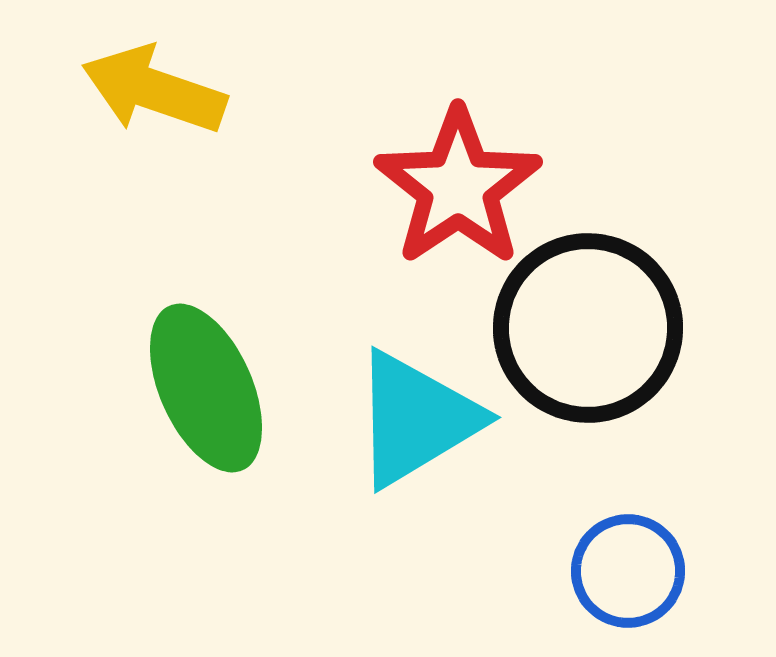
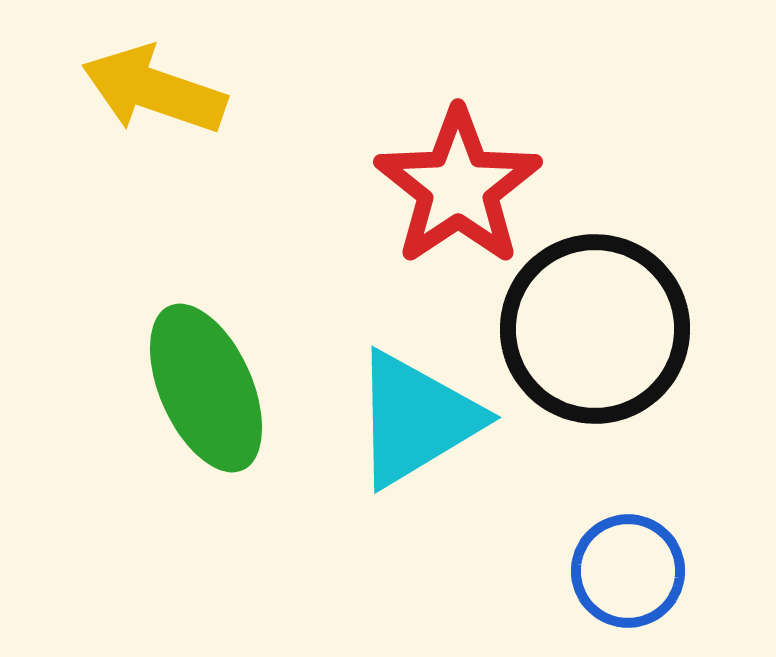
black circle: moved 7 px right, 1 px down
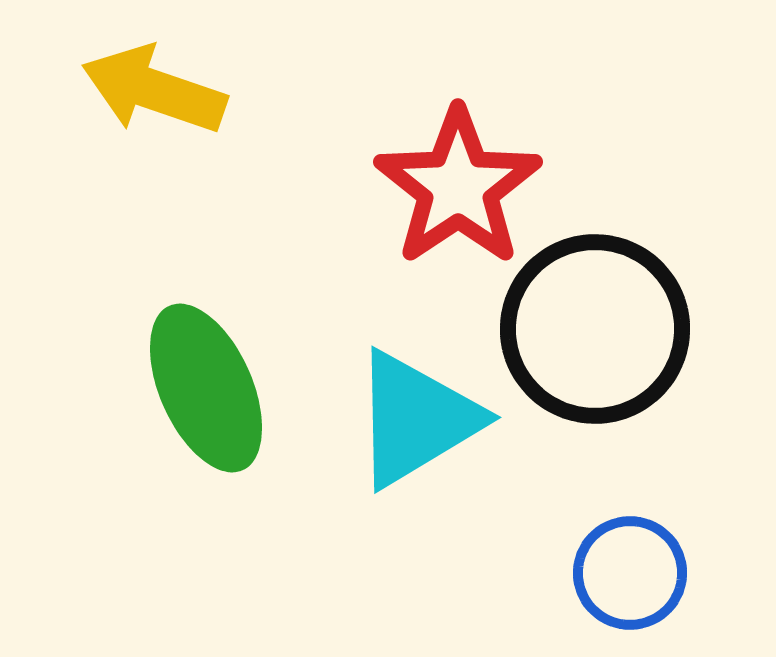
blue circle: moved 2 px right, 2 px down
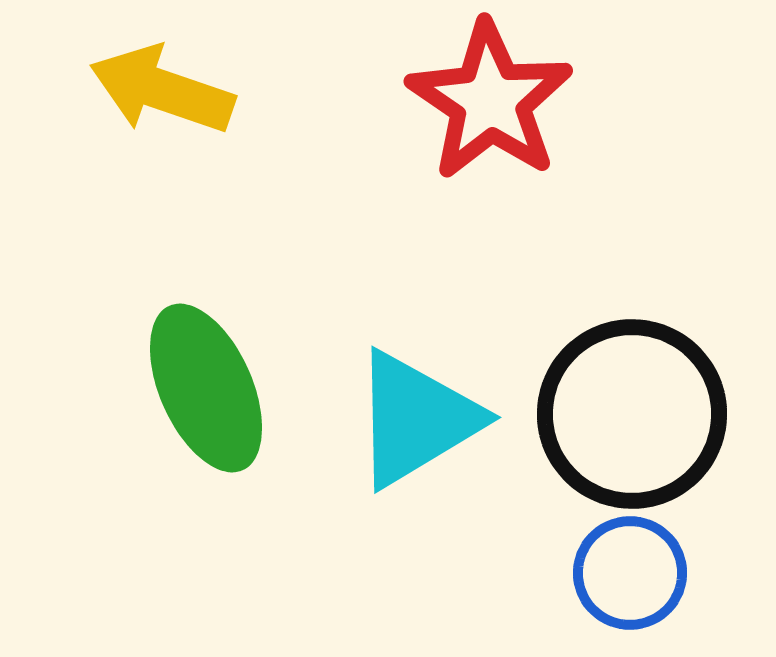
yellow arrow: moved 8 px right
red star: moved 32 px right, 86 px up; rotated 4 degrees counterclockwise
black circle: moved 37 px right, 85 px down
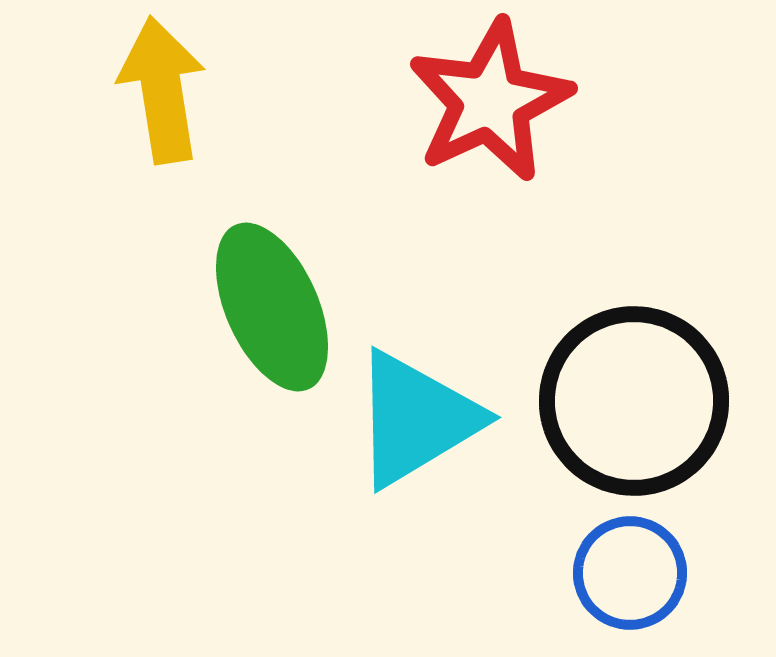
yellow arrow: rotated 62 degrees clockwise
red star: rotated 13 degrees clockwise
green ellipse: moved 66 px right, 81 px up
black circle: moved 2 px right, 13 px up
